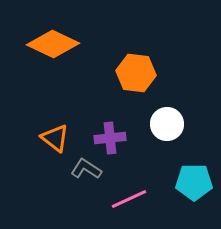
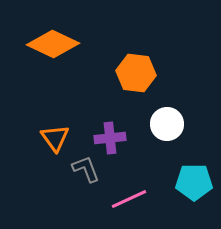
orange triangle: rotated 16 degrees clockwise
gray L-shape: rotated 36 degrees clockwise
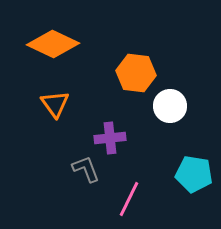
white circle: moved 3 px right, 18 px up
orange triangle: moved 34 px up
cyan pentagon: moved 8 px up; rotated 9 degrees clockwise
pink line: rotated 39 degrees counterclockwise
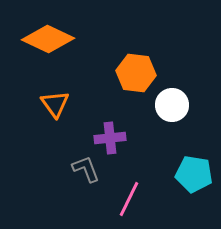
orange diamond: moved 5 px left, 5 px up
white circle: moved 2 px right, 1 px up
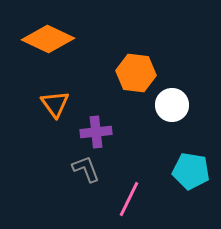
purple cross: moved 14 px left, 6 px up
cyan pentagon: moved 3 px left, 3 px up
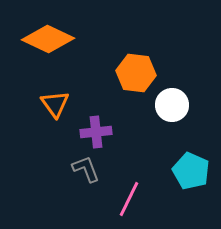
cyan pentagon: rotated 15 degrees clockwise
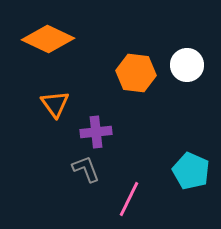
white circle: moved 15 px right, 40 px up
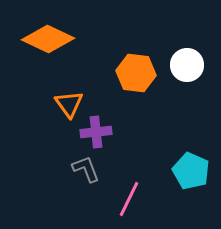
orange triangle: moved 14 px right
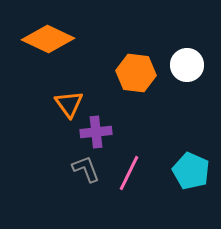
pink line: moved 26 px up
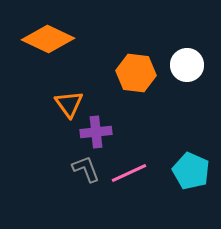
pink line: rotated 39 degrees clockwise
